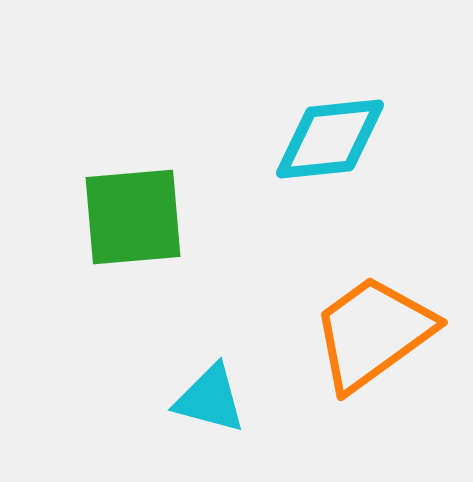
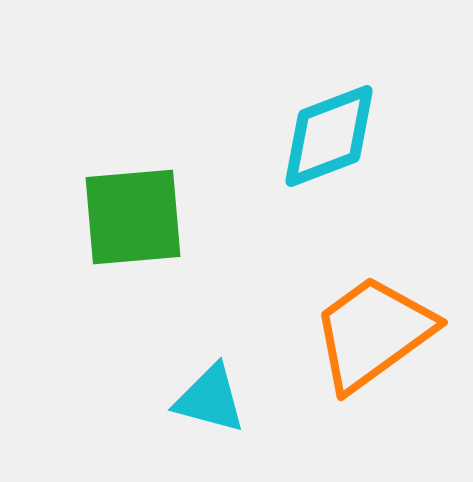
cyan diamond: moved 1 px left, 3 px up; rotated 15 degrees counterclockwise
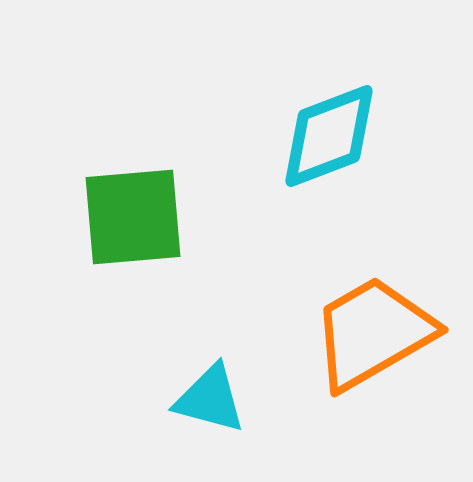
orange trapezoid: rotated 6 degrees clockwise
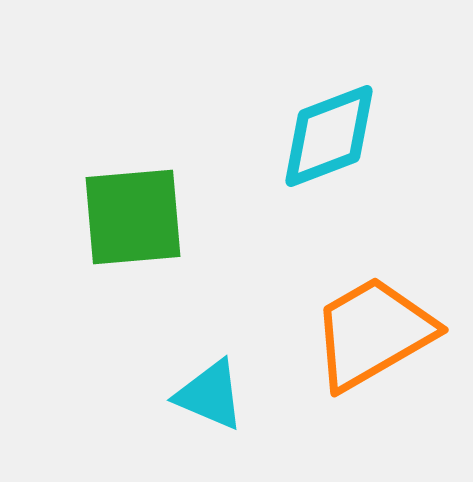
cyan triangle: moved 4 px up; rotated 8 degrees clockwise
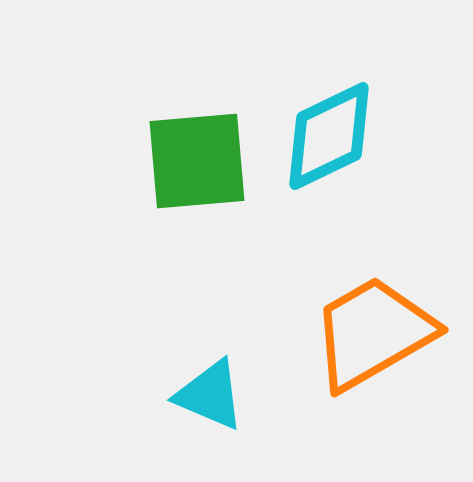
cyan diamond: rotated 5 degrees counterclockwise
green square: moved 64 px right, 56 px up
